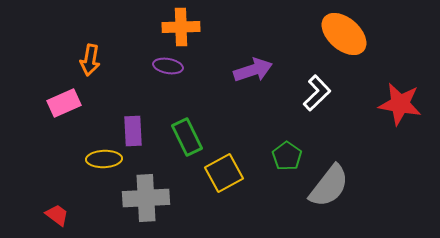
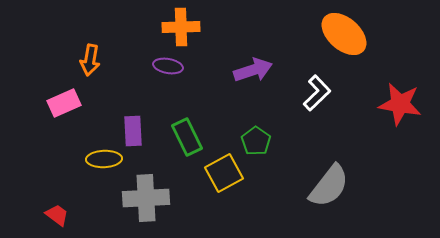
green pentagon: moved 31 px left, 15 px up
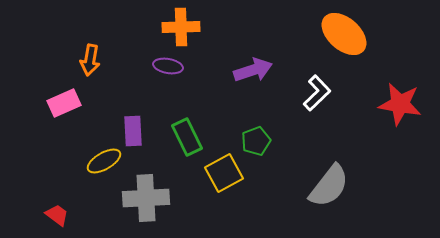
green pentagon: rotated 16 degrees clockwise
yellow ellipse: moved 2 px down; rotated 28 degrees counterclockwise
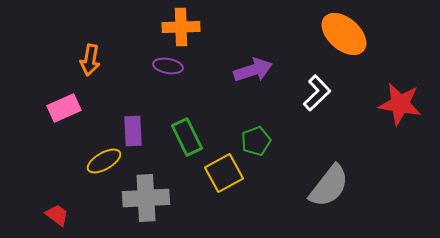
pink rectangle: moved 5 px down
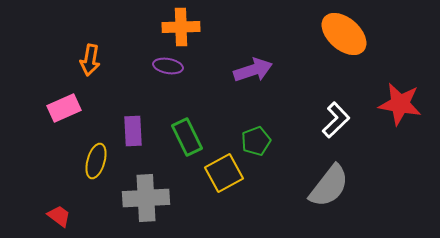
white L-shape: moved 19 px right, 27 px down
yellow ellipse: moved 8 px left; rotated 44 degrees counterclockwise
red trapezoid: moved 2 px right, 1 px down
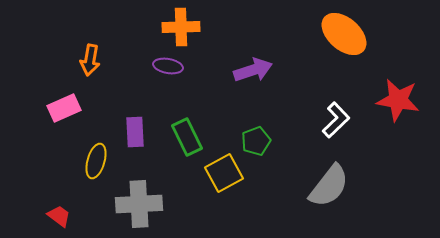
red star: moved 2 px left, 4 px up
purple rectangle: moved 2 px right, 1 px down
gray cross: moved 7 px left, 6 px down
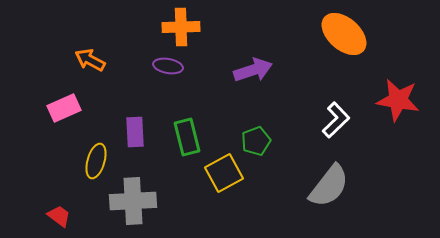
orange arrow: rotated 108 degrees clockwise
green rectangle: rotated 12 degrees clockwise
gray cross: moved 6 px left, 3 px up
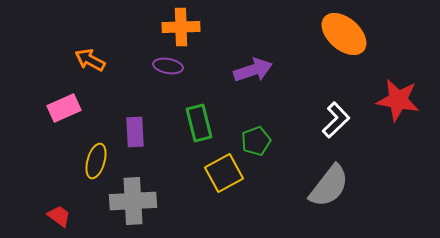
green rectangle: moved 12 px right, 14 px up
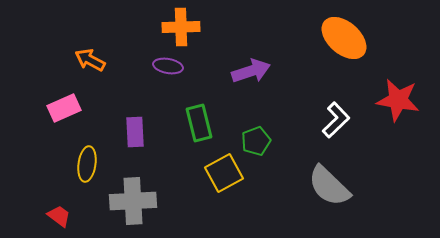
orange ellipse: moved 4 px down
purple arrow: moved 2 px left, 1 px down
yellow ellipse: moved 9 px left, 3 px down; rotated 8 degrees counterclockwise
gray semicircle: rotated 96 degrees clockwise
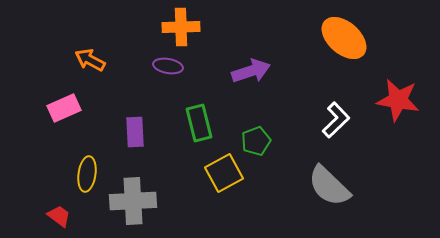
yellow ellipse: moved 10 px down
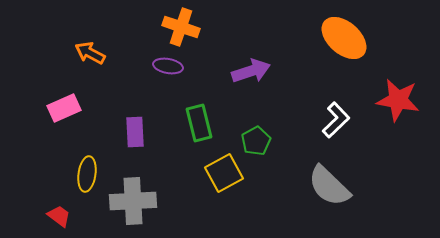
orange cross: rotated 21 degrees clockwise
orange arrow: moved 7 px up
green pentagon: rotated 8 degrees counterclockwise
